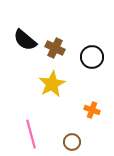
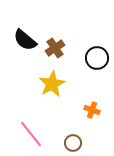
brown cross: rotated 30 degrees clockwise
black circle: moved 5 px right, 1 px down
pink line: rotated 24 degrees counterclockwise
brown circle: moved 1 px right, 1 px down
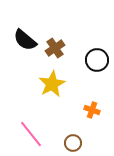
black circle: moved 2 px down
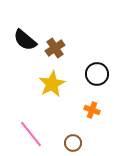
black circle: moved 14 px down
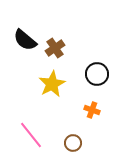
pink line: moved 1 px down
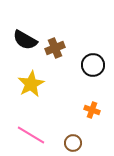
black semicircle: rotated 10 degrees counterclockwise
brown cross: rotated 12 degrees clockwise
black circle: moved 4 px left, 9 px up
yellow star: moved 21 px left
pink line: rotated 20 degrees counterclockwise
